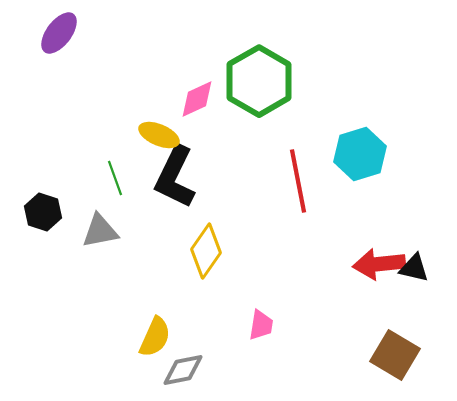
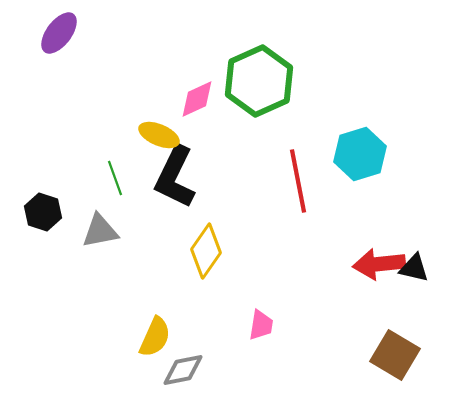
green hexagon: rotated 6 degrees clockwise
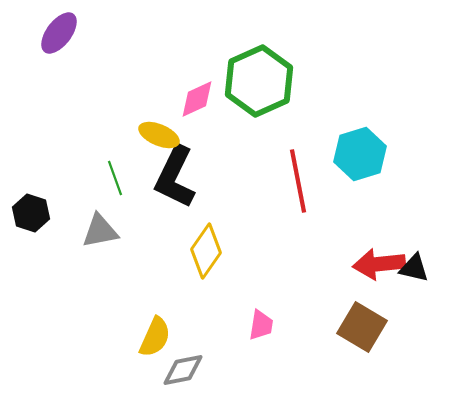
black hexagon: moved 12 px left, 1 px down
brown square: moved 33 px left, 28 px up
